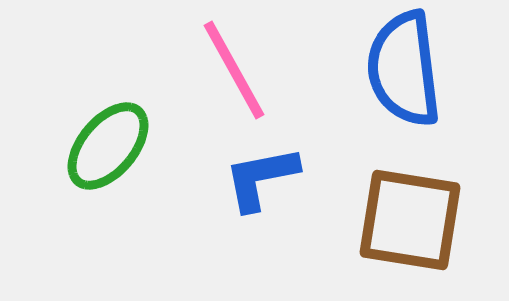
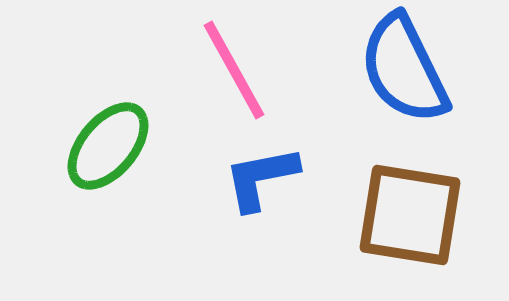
blue semicircle: rotated 19 degrees counterclockwise
brown square: moved 5 px up
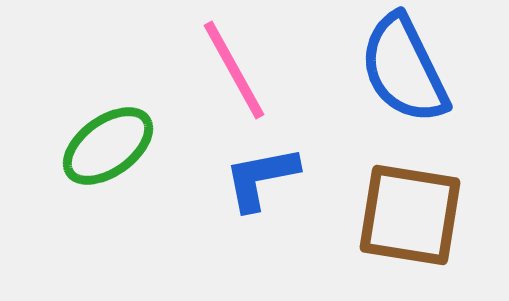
green ellipse: rotated 14 degrees clockwise
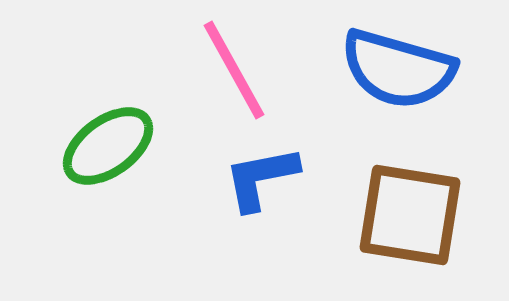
blue semicircle: moved 6 px left; rotated 48 degrees counterclockwise
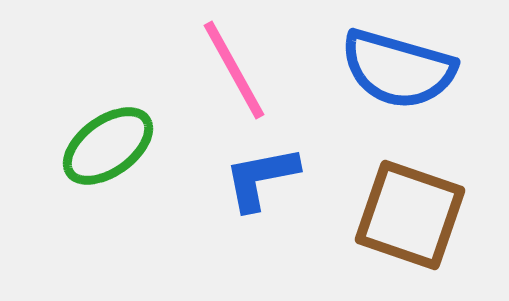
brown square: rotated 10 degrees clockwise
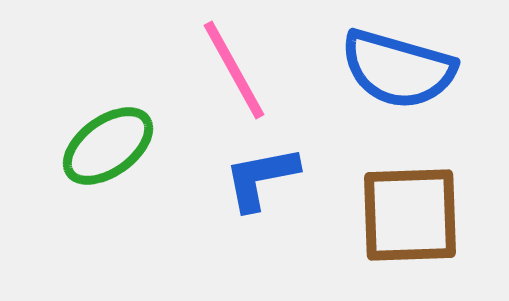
brown square: rotated 21 degrees counterclockwise
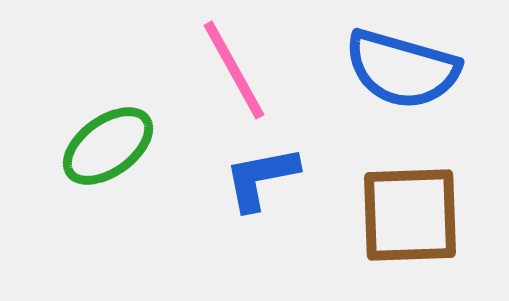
blue semicircle: moved 4 px right
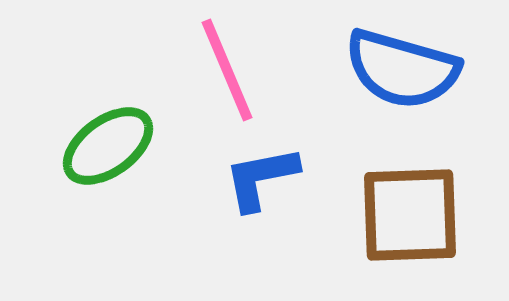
pink line: moved 7 px left; rotated 6 degrees clockwise
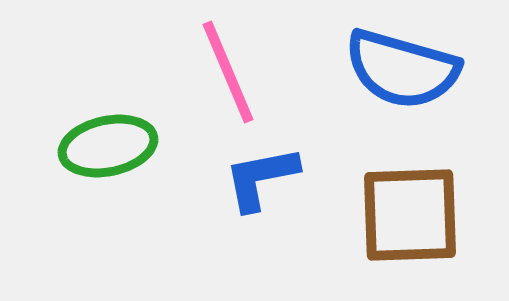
pink line: moved 1 px right, 2 px down
green ellipse: rotated 24 degrees clockwise
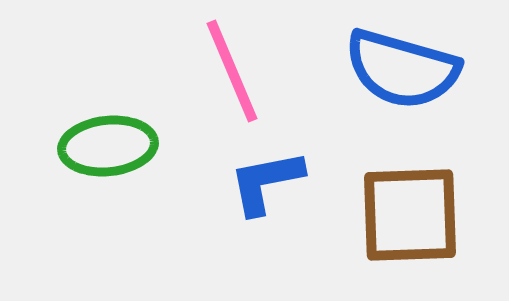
pink line: moved 4 px right, 1 px up
green ellipse: rotated 6 degrees clockwise
blue L-shape: moved 5 px right, 4 px down
